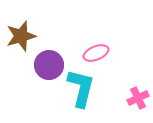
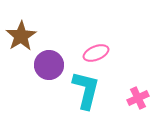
brown star: rotated 16 degrees counterclockwise
cyan L-shape: moved 5 px right, 2 px down
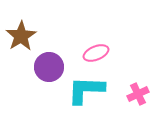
purple circle: moved 2 px down
cyan L-shape: rotated 102 degrees counterclockwise
pink cross: moved 4 px up
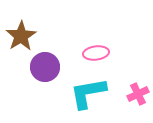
pink ellipse: rotated 15 degrees clockwise
purple circle: moved 4 px left
cyan L-shape: moved 2 px right, 3 px down; rotated 12 degrees counterclockwise
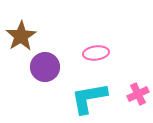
cyan L-shape: moved 1 px right, 5 px down
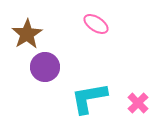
brown star: moved 6 px right, 2 px up
pink ellipse: moved 29 px up; rotated 40 degrees clockwise
pink cross: moved 9 px down; rotated 20 degrees counterclockwise
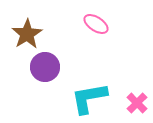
pink cross: moved 1 px left
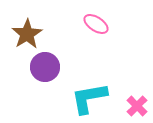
pink cross: moved 3 px down
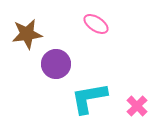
brown star: rotated 24 degrees clockwise
purple circle: moved 11 px right, 3 px up
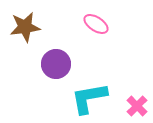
brown star: moved 2 px left, 7 px up
